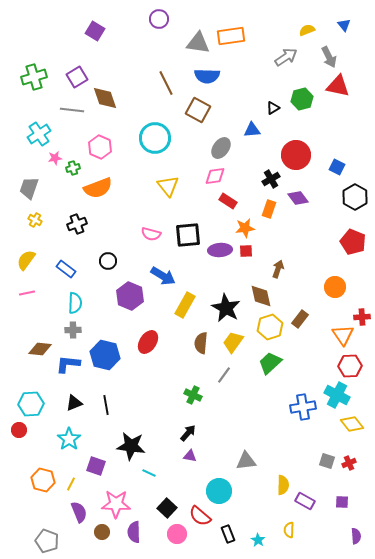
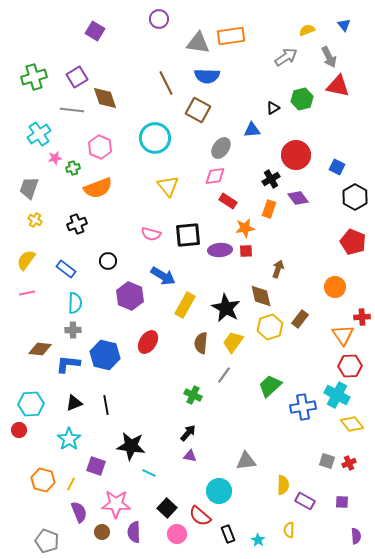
green trapezoid at (270, 363): moved 23 px down
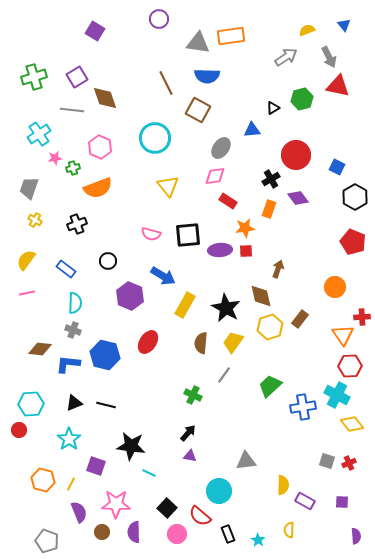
gray cross at (73, 330): rotated 21 degrees clockwise
black line at (106, 405): rotated 66 degrees counterclockwise
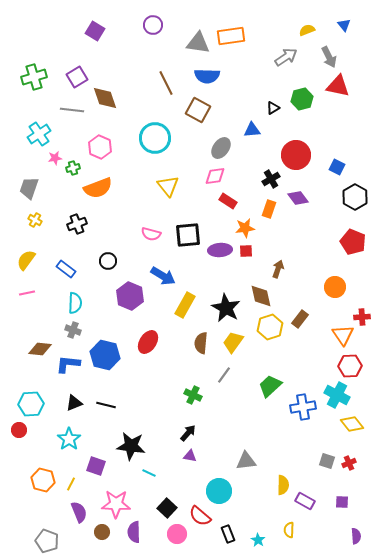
purple circle at (159, 19): moved 6 px left, 6 px down
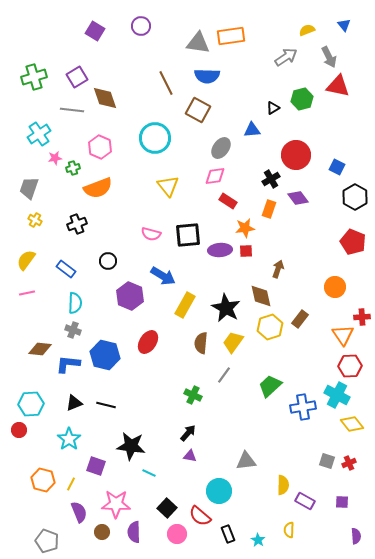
purple circle at (153, 25): moved 12 px left, 1 px down
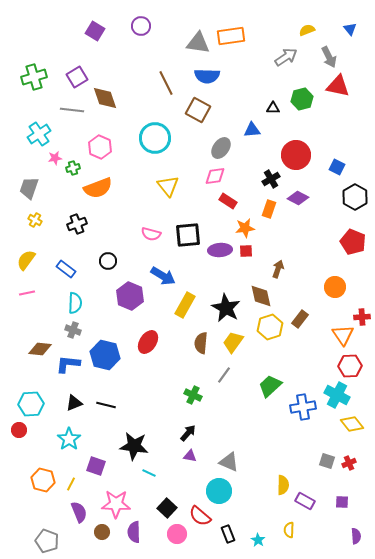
blue triangle at (344, 25): moved 6 px right, 4 px down
black triangle at (273, 108): rotated 32 degrees clockwise
purple diamond at (298, 198): rotated 25 degrees counterclockwise
black star at (131, 446): moved 3 px right
gray triangle at (246, 461): moved 17 px left, 1 px down; rotated 30 degrees clockwise
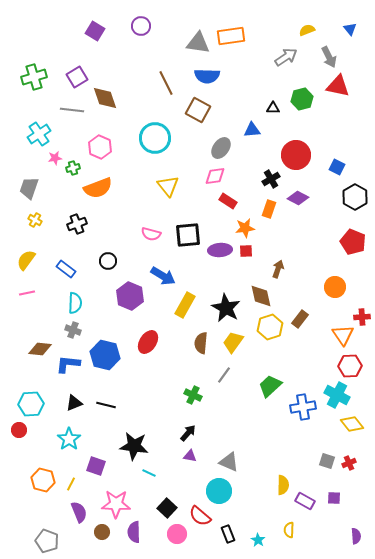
purple square at (342, 502): moved 8 px left, 4 px up
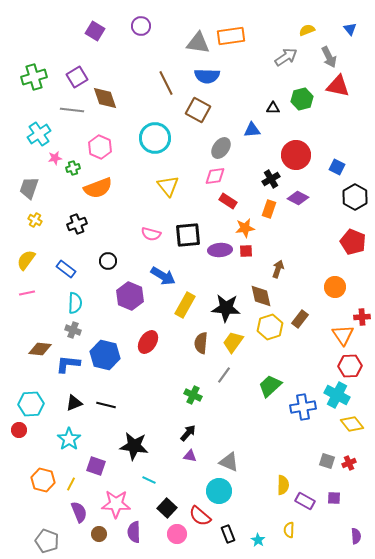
black star at (226, 308): rotated 24 degrees counterclockwise
cyan line at (149, 473): moved 7 px down
brown circle at (102, 532): moved 3 px left, 2 px down
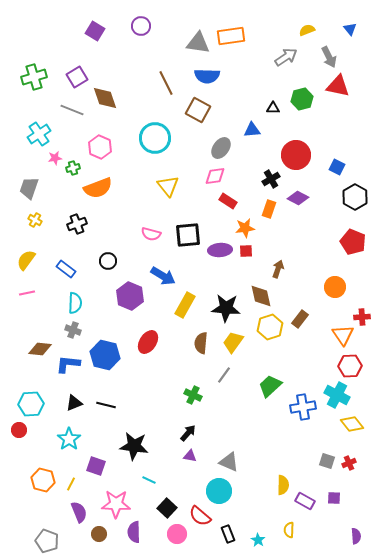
gray line at (72, 110): rotated 15 degrees clockwise
